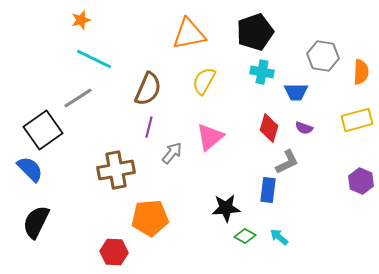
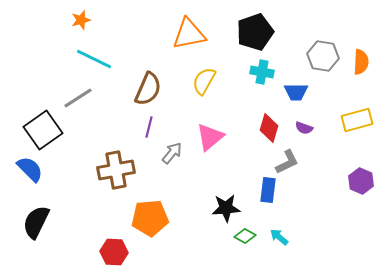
orange semicircle: moved 10 px up
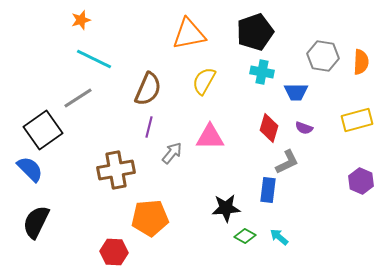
pink triangle: rotated 40 degrees clockwise
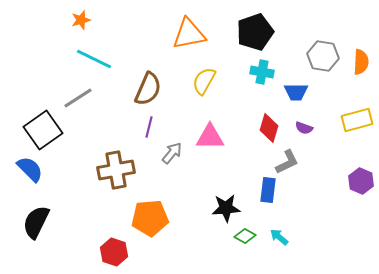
red hexagon: rotated 16 degrees clockwise
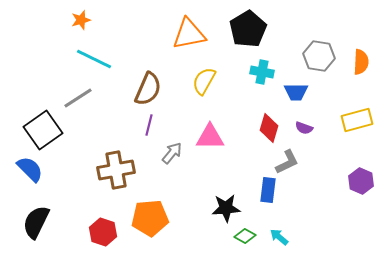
black pentagon: moved 7 px left, 3 px up; rotated 12 degrees counterclockwise
gray hexagon: moved 4 px left
purple line: moved 2 px up
red hexagon: moved 11 px left, 20 px up
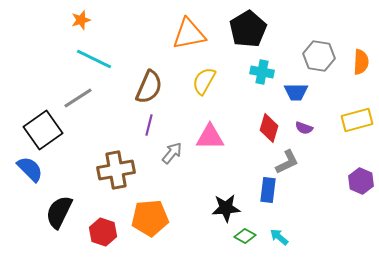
brown semicircle: moved 1 px right, 2 px up
black semicircle: moved 23 px right, 10 px up
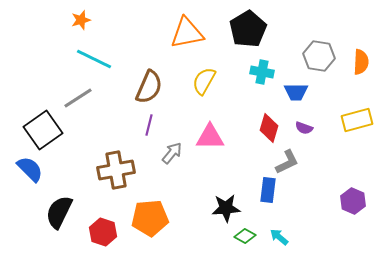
orange triangle: moved 2 px left, 1 px up
purple hexagon: moved 8 px left, 20 px down
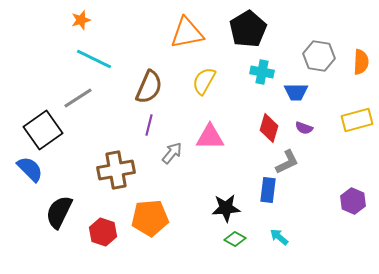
green diamond: moved 10 px left, 3 px down
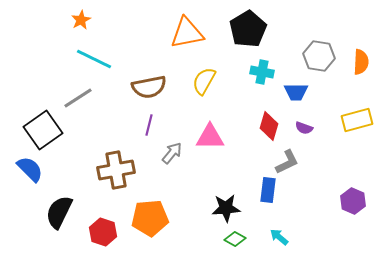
orange star: rotated 12 degrees counterclockwise
brown semicircle: rotated 56 degrees clockwise
red diamond: moved 2 px up
